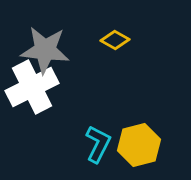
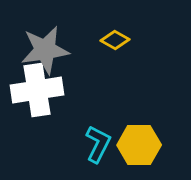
gray star: rotated 15 degrees counterclockwise
white cross: moved 5 px right, 3 px down; rotated 18 degrees clockwise
yellow hexagon: rotated 15 degrees clockwise
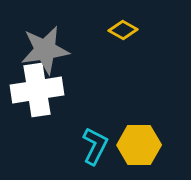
yellow diamond: moved 8 px right, 10 px up
cyan L-shape: moved 3 px left, 2 px down
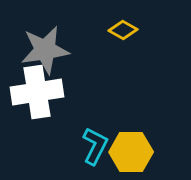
white cross: moved 2 px down
yellow hexagon: moved 8 px left, 7 px down
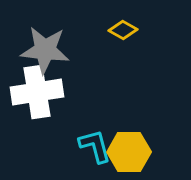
gray star: rotated 15 degrees clockwise
cyan L-shape: rotated 42 degrees counterclockwise
yellow hexagon: moved 2 px left
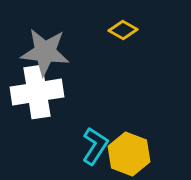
gray star: moved 2 px down
cyan L-shape: rotated 48 degrees clockwise
yellow hexagon: moved 2 px down; rotated 21 degrees clockwise
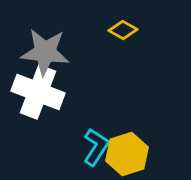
white cross: moved 1 px right; rotated 30 degrees clockwise
cyan L-shape: moved 1 px right, 1 px down
yellow hexagon: moved 2 px left; rotated 21 degrees clockwise
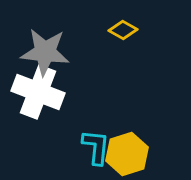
cyan L-shape: rotated 27 degrees counterclockwise
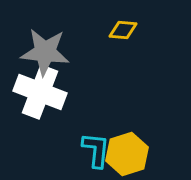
yellow diamond: rotated 24 degrees counterclockwise
white cross: moved 2 px right
cyan L-shape: moved 3 px down
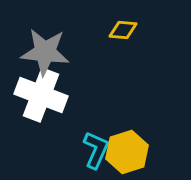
white cross: moved 1 px right, 3 px down
cyan L-shape: rotated 18 degrees clockwise
yellow hexagon: moved 2 px up
